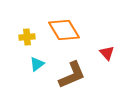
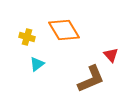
yellow cross: rotated 21 degrees clockwise
red triangle: moved 4 px right, 2 px down
brown L-shape: moved 19 px right, 4 px down
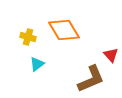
yellow cross: moved 1 px right
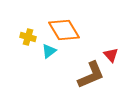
cyan triangle: moved 12 px right, 13 px up
brown L-shape: moved 4 px up
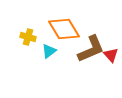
orange diamond: moved 1 px up
brown L-shape: moved 26 px up
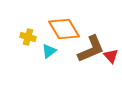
red triangle: moved 1 px down
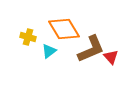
red triangle: moved 1 px down
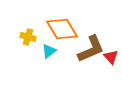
orange diamond: moved 2 px left
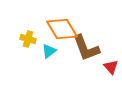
yellow cross: moved 2 px down
brown L-shape: moved 5 px left, 1 px up; rotated 92 degrees clockwise
red triangle: moved 10 px down
